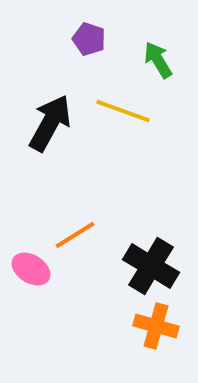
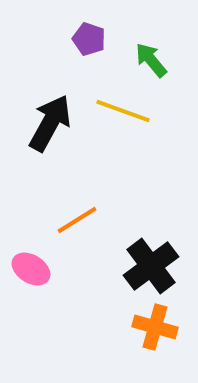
green arrow: moved 7 px left; rotated 9 degrees counterclockwise
orange line: moved 2 px right, 15 px up
black cross: rotated 22 degrees clockwise
orange cross: moved 1 px left, 1 px down
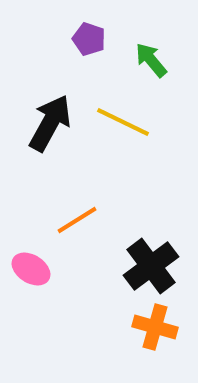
yellow line: moved 11 px down; rotated 6 degrees clockwise
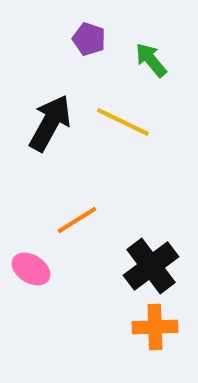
orange cross: rotated 18 degrees counterclockwise
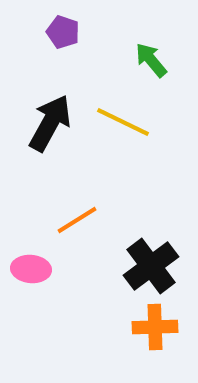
purple pentagon: moved 26 px left, 7 px up
pink ellipse: rotated 27 degrees counterclockwise
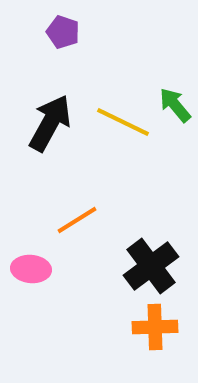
green arrow: moved 24 px right, 45 px down
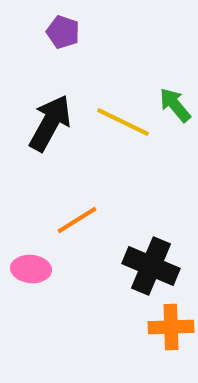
black cross: rotated 30 degrees counterclockwise
orange cross: moved 16 px right
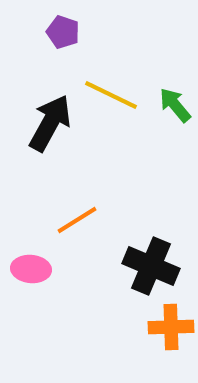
yellow line: moved 12 px left, 27 px up
